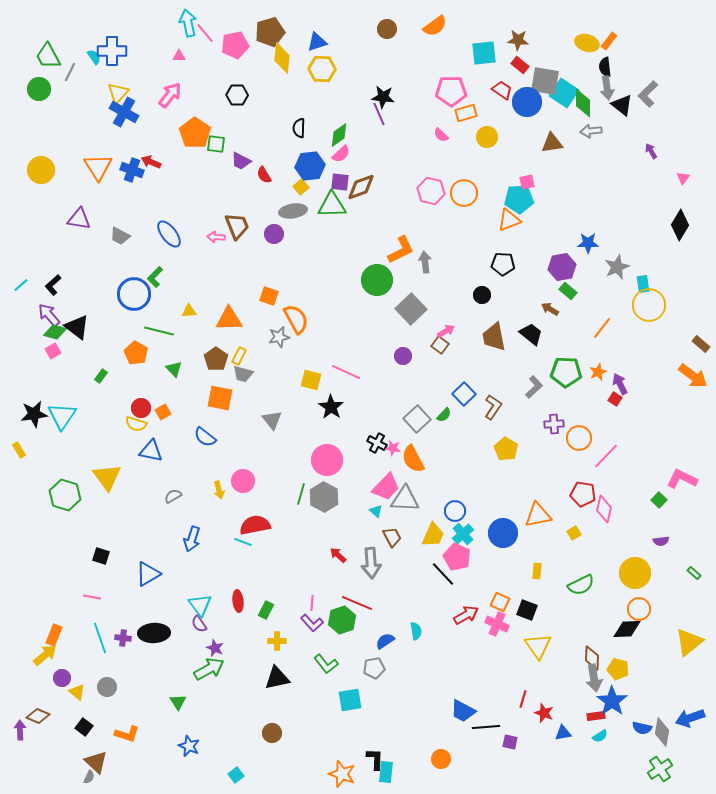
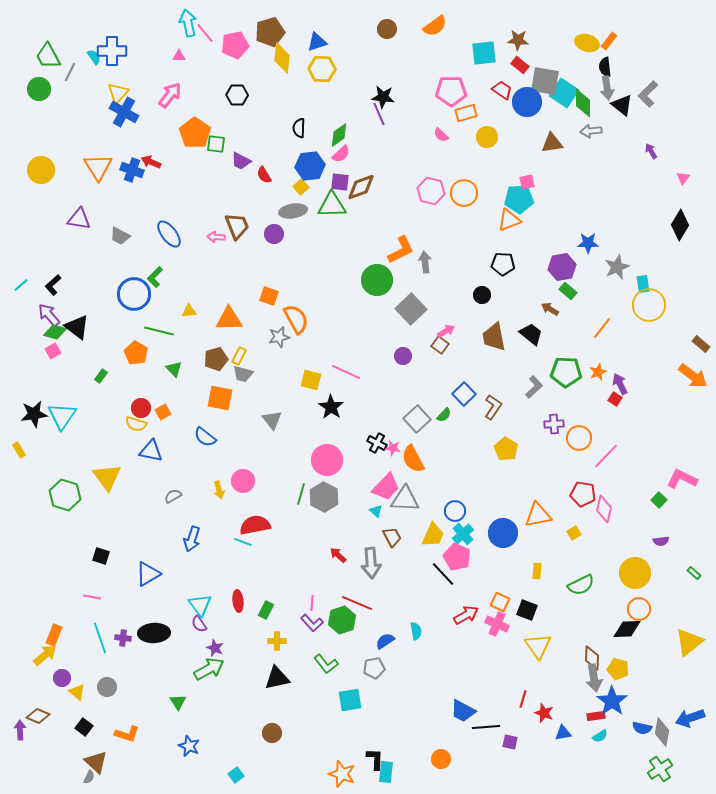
brown pentagon at (216, 359): rotated 20 degrees clockwise
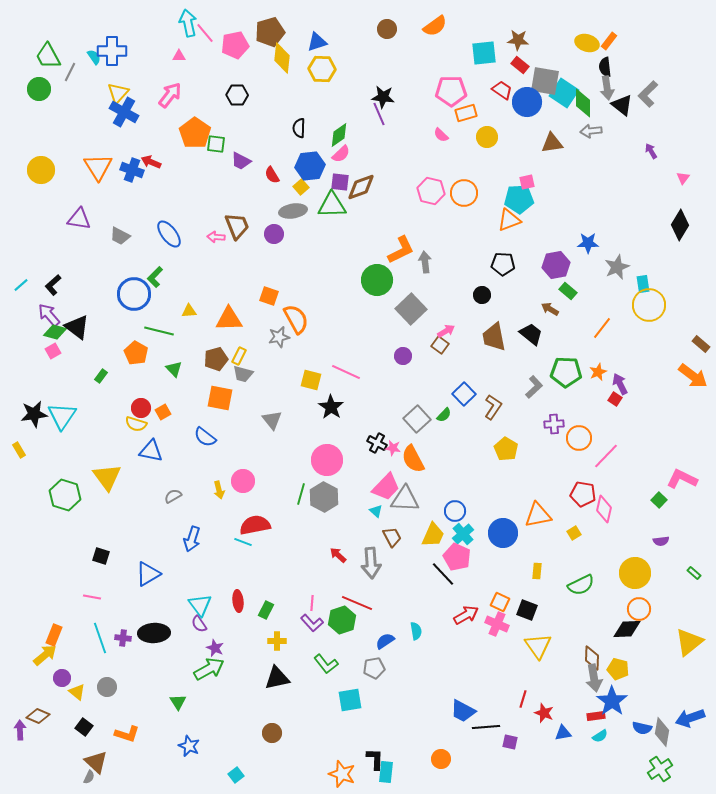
red semicircle at (264, 175): moved 8 px right
purple hexagon at (562, 267): moved 6 px left, 2 px up
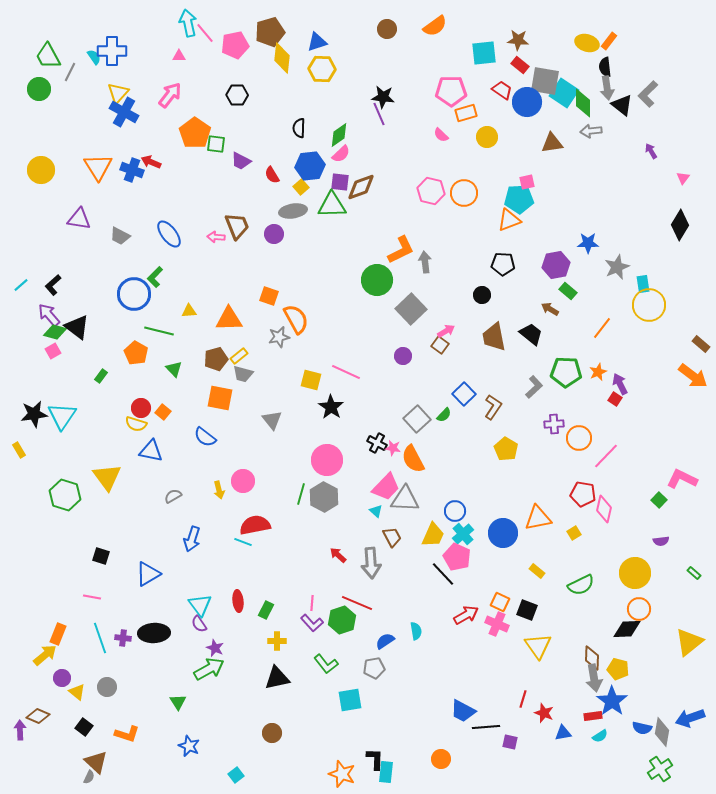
yellow rectangle at (239, 356): rotated 24 degrees clockwise
orange square at (163, 412): rotated 21 degrees counterclockwise
orange triangle at (538, 515): moved 3 px down
yellow rectangle at (537, 571): rotated 56 degrees counterclockwise
orange rectangle at (54, 635): moved 4 px right, 1 px up
red rectangle at (596, 716): moved 3 px left
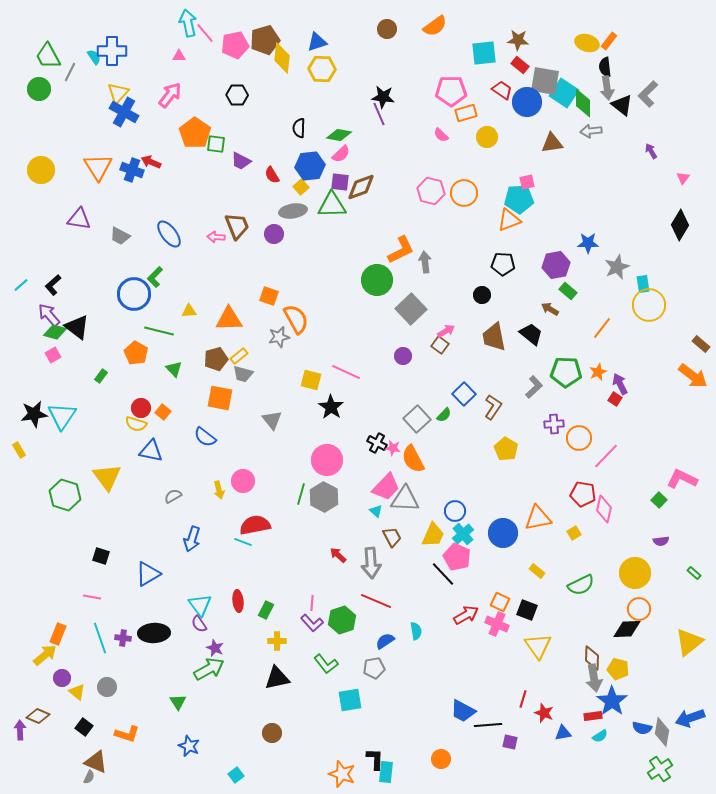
brown pentagon at (270, 32): moved 5 px left, 8 px down
green diamond at (339, 135): rotated 45 degrees clockwise
pink square at (53, 351): moved 4 px down
red line at (357, 603): moved 19 px right, 2 px up
black line at (486, 727): moved 2 px right, 2 px up
brown triangle at (96, 762): rotated 20 degrees counterclockwise
